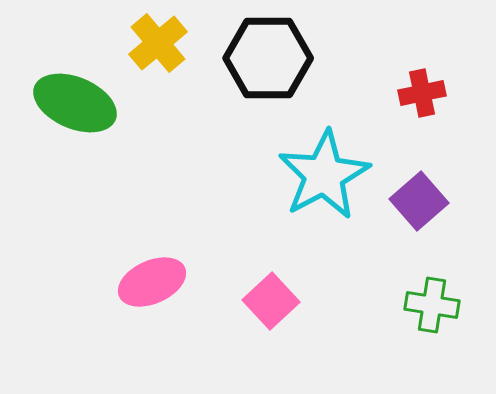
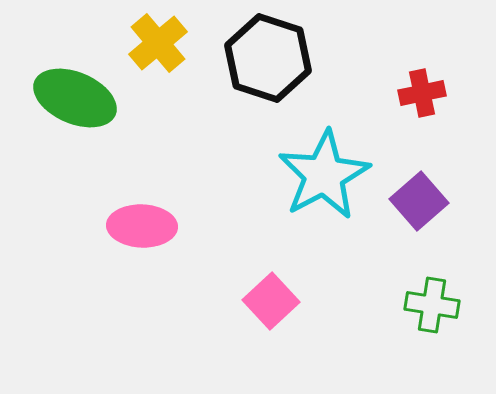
black hexagon: rotated 18 degrees clockwise
green ellipse: moved 5 px up
pink ellipse: moved 10 px left, 56 px up; rotated 26 degrees clockwise
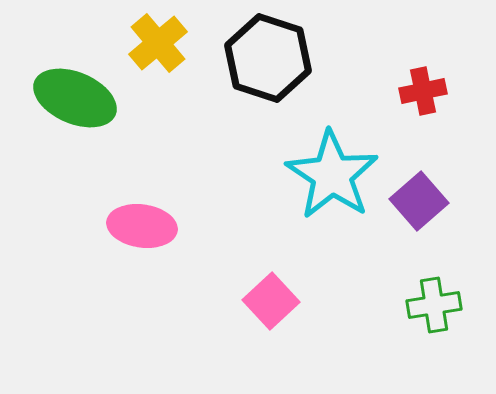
red cross: moved 1 px right, 2 px up
cyan star: moved 8 px right; rotated 10 degrees counterclockwise
pink ellipse: rotated 6 degrees clockwise
green cross: moved 2 px right; rotated 18 degrees counterclockwise
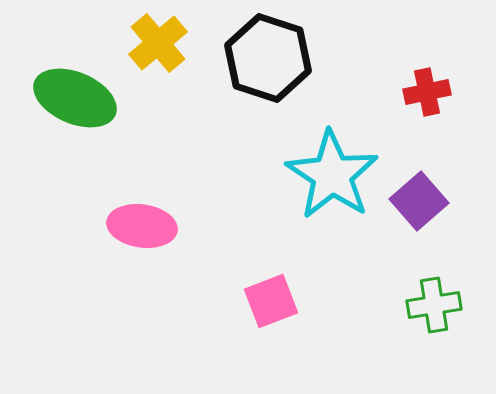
red cross: moved 4 px right, 1 px down
pink square: rotated 22 degrees clockwise
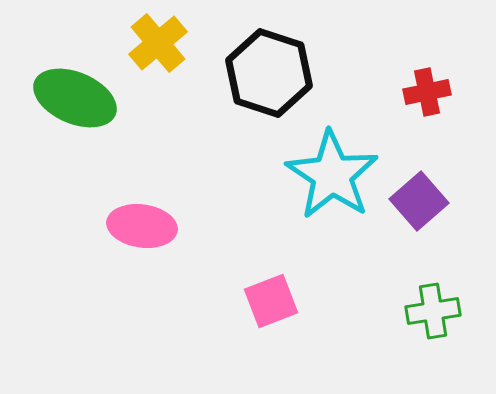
black hexagon: moved 1 px right, 15 px down
green cross: moved 1 px left, 6 px down
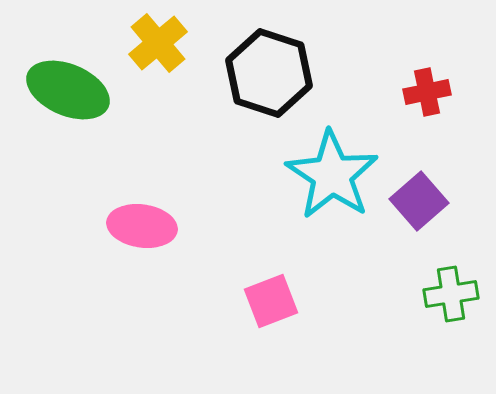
green ellipse: moved 7 px left, 8 px up
green cross: moved 18 px right, 17 px up
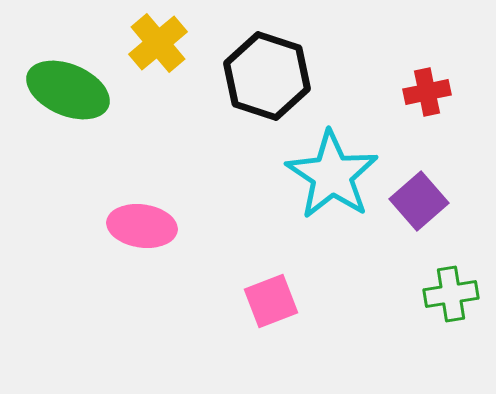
black hexagon: moved 2 px left, 3 px down
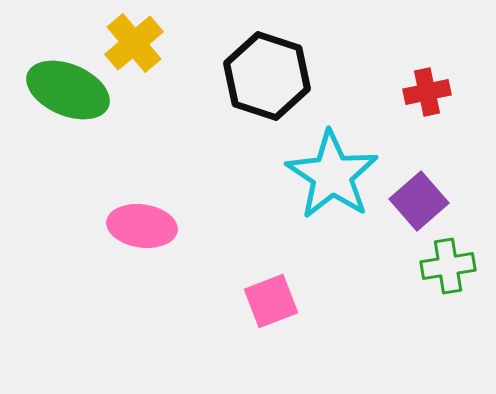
yellow cross: moved 24 px left
green cross: moved 3 px left, 28 px up
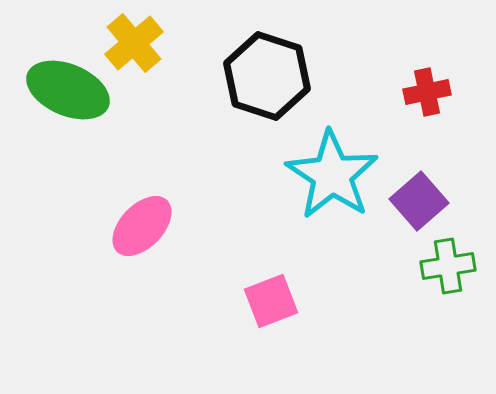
pink ellipse: rotated 54 degrees counterclockwise
